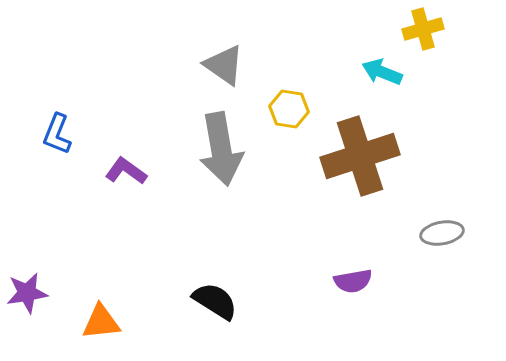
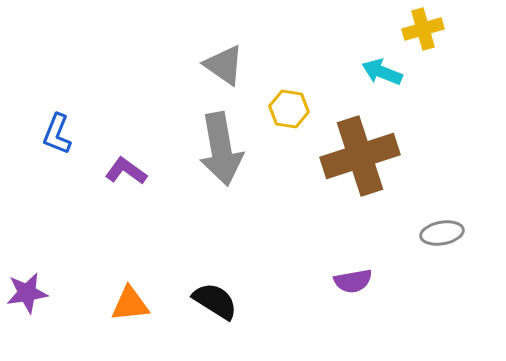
orange triangle: moved 29 px right, 18 px up
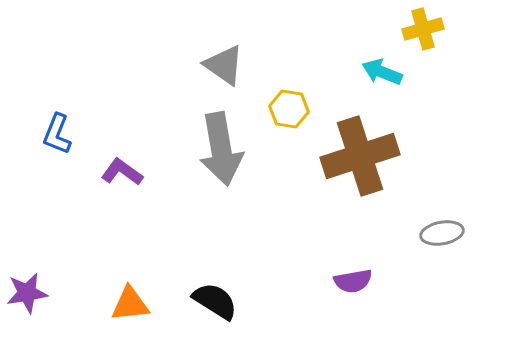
purple L-shape: moved 4 px left, 1 px down
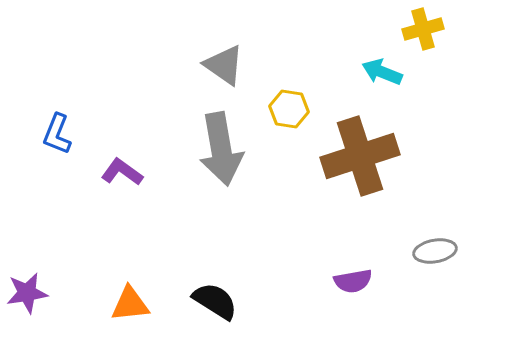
gray ellipse: moved 7 px left, 18 px down
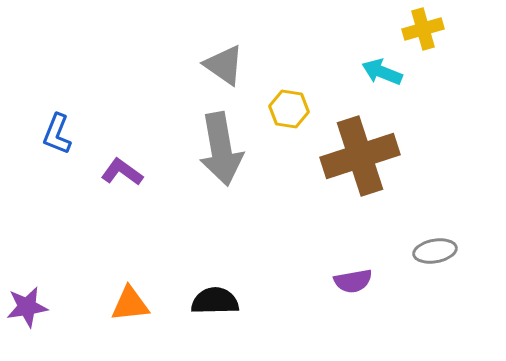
purple star: moved 14 px down
black semicircle: rotated 33 degrees counterclockwise
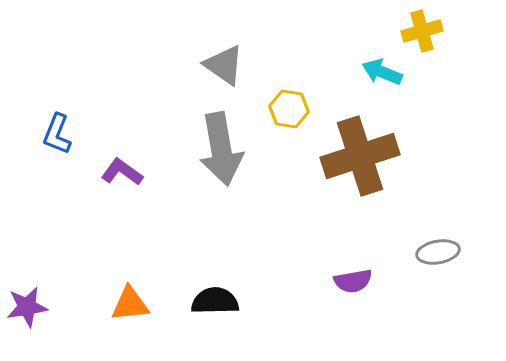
yellow cross: moved 1 px left, 2 px down
gray ellipse: moved 3 px right, 1 px down
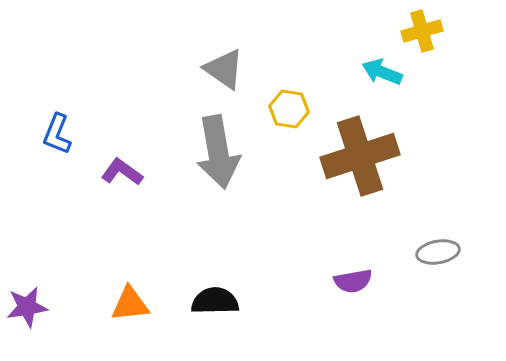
gray triangle: moved 4 px down
gray arrow: moved 3 px left, 3 px down
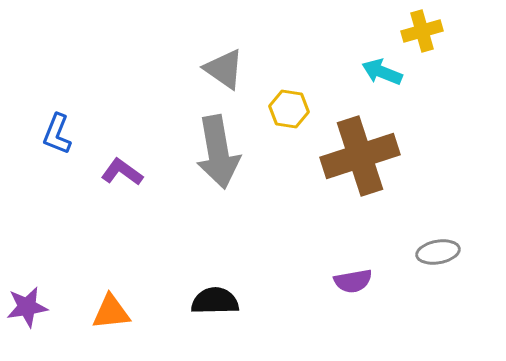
orange triangle: moved 19 px left, 8 px down
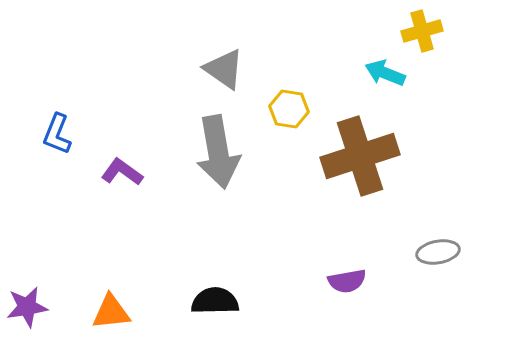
cyan arrow: moved 3 px right, 1 px down
purple semicircle: moved 6 px left
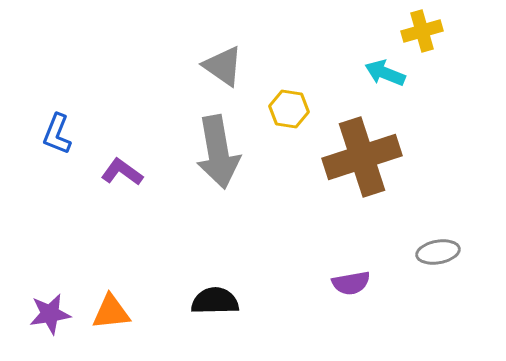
gray triangle: moved 1 px left, 3 px up
brown cross: moved 2 px right, 1 px down
purple semicircle: moved 4 px right, 2 px down
purple star: moved 23 px right, 7 px down
